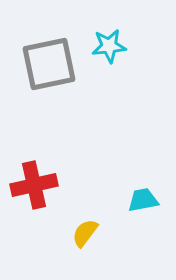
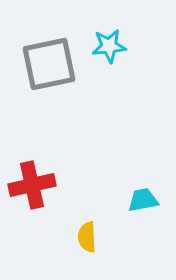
red cross: moved 2 px left
yellow semicircle: moved 2 px right, 4 px down; rotated 40 degrees counterclockwise
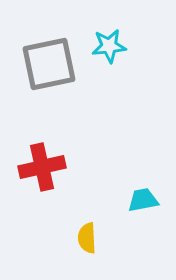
red cross: moved 10 px right, 18 px up
yellow semicircle: moved 1 px down
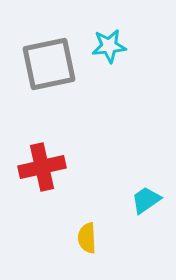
cyan trapezoid: moved 3 px right; rotated 24 degrees counterclockwise
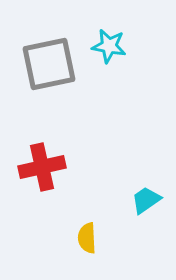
cyan star: rotated 16 degrees clockwise
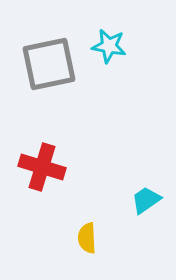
red cross: rotated 30 degrees clockwise
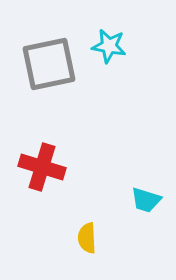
cyan trapezoid: rotated 128 degrees counterclockwise
